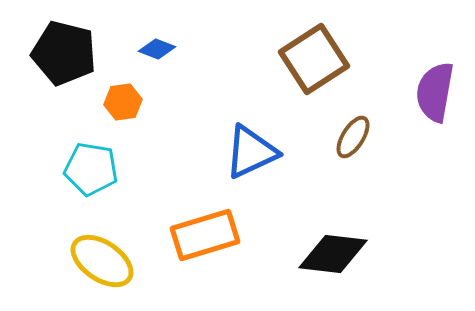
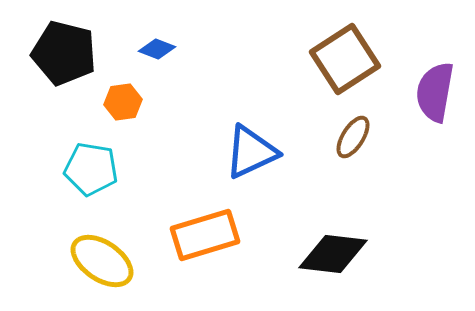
brown square: moved 31 px right
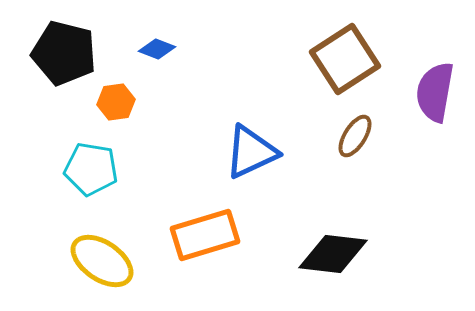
orange hexagon: moved 7 px left
brown ellipse: moved 2 px right, 1 px up
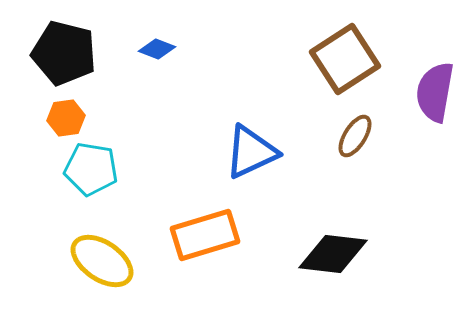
orange hexagon: moved 50 px left, 16 px down
